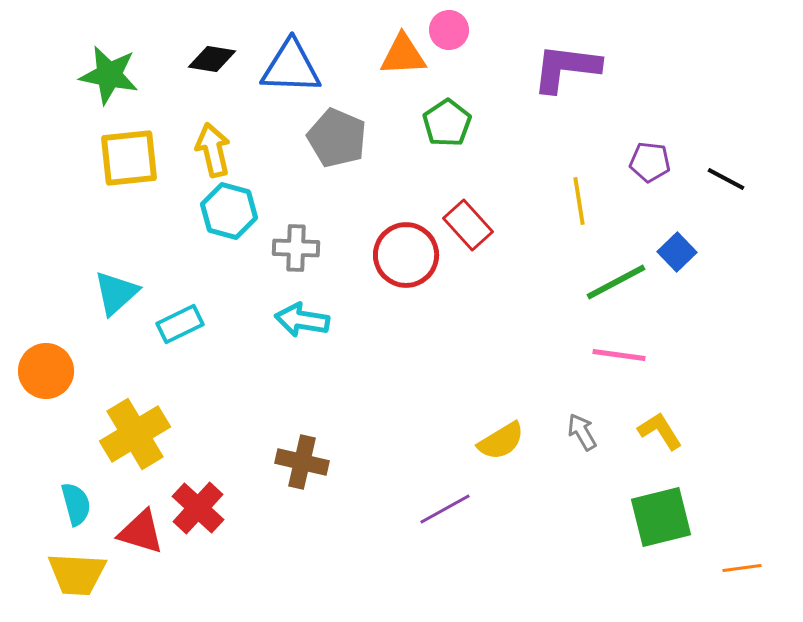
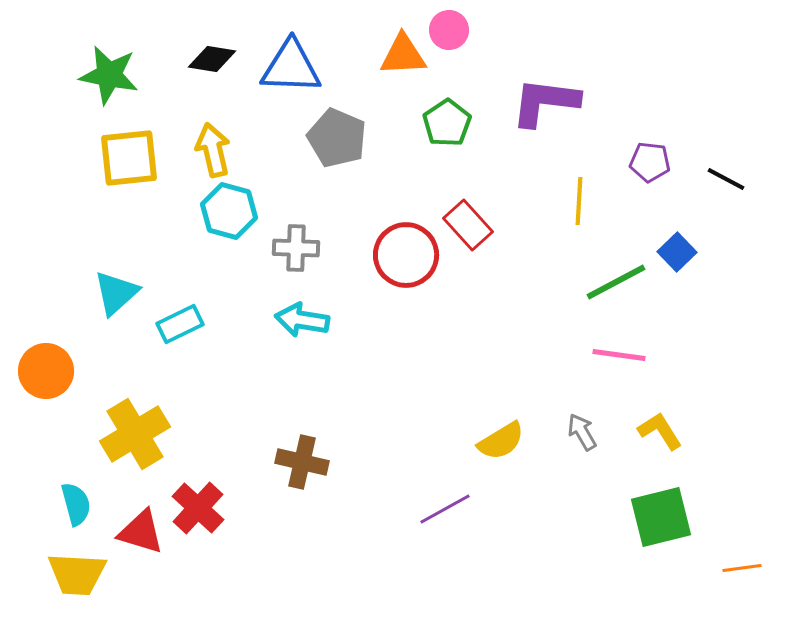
purple L-shape: moved 21 px left, 34 px down
yellow line: rotated 12 degrees clockwise
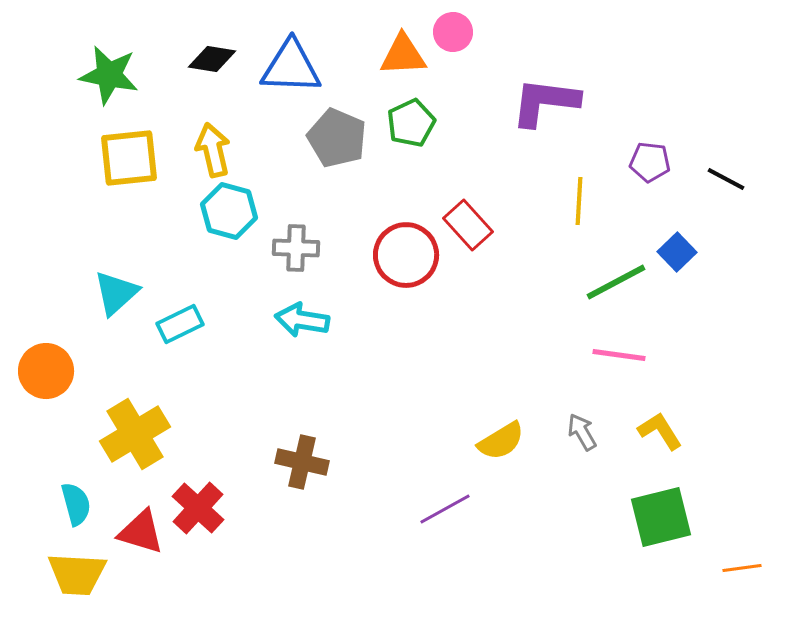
pink circle: moved 4 px right, 2 px down
green pentagon: moved 36 px left; rotated 9 degrees clockwise
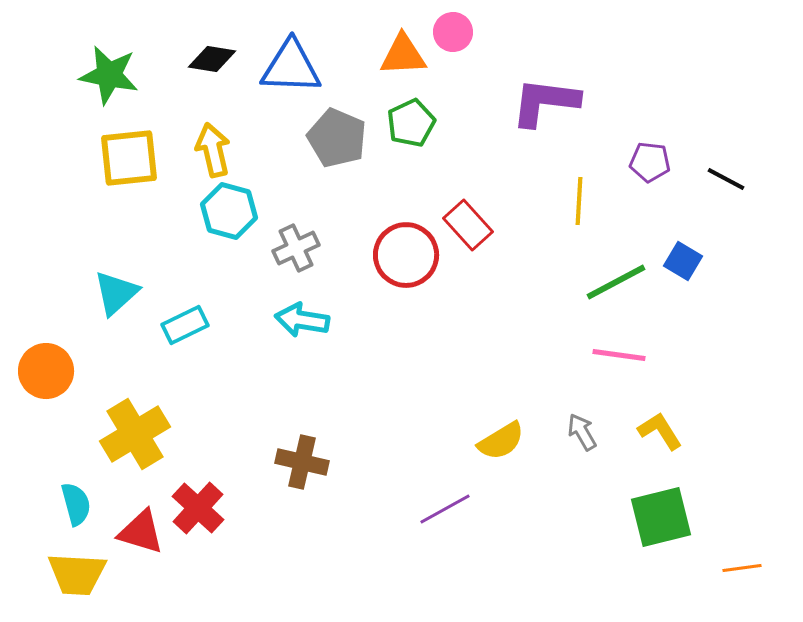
gray cross: rotated 27 degrees counterclockwise
blue square: moved 6 px right, 9 px down; rotated 15 degrees counterclockwise
cyan rectangle: moved 5 px right, 1 px down
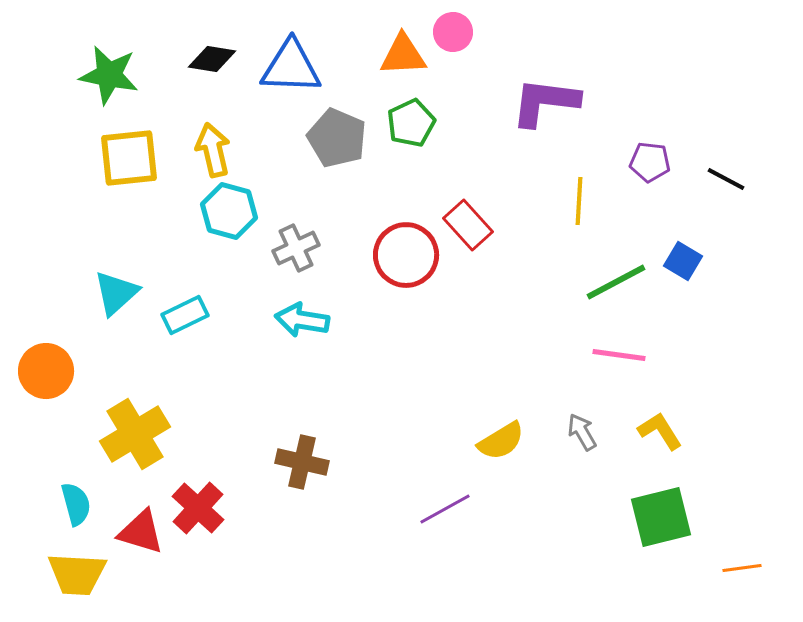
cyan rectangle: moved 10 px up
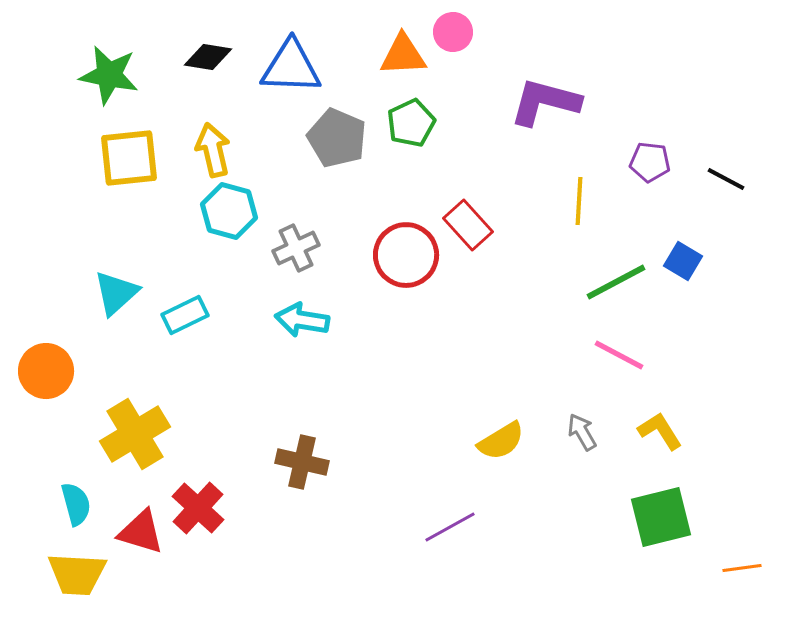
black diamond: moved 4 px left, 2 px up
purple L-shape: rotated 8 degrees clockwise
pink line: rotated 20 degrees clockwise
purple line: moved 5 px right, 18 px down
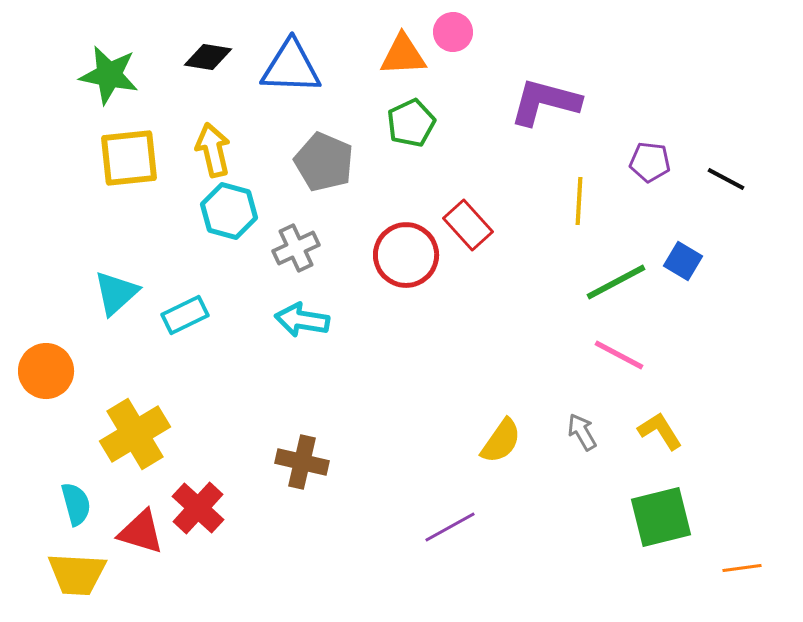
gray pentagon: moved 13 px left, 24 px down
yellow semicircle: rotated 24 degrees counterclockwise
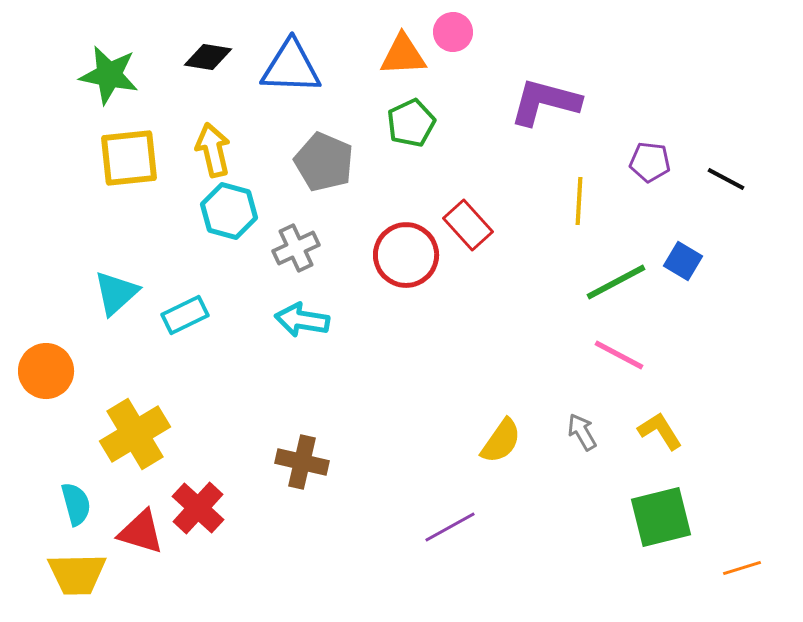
orange line: rotated 9 degrees counterclockwise
yellow trapezoid: rotated 4 degrees counterclockwise
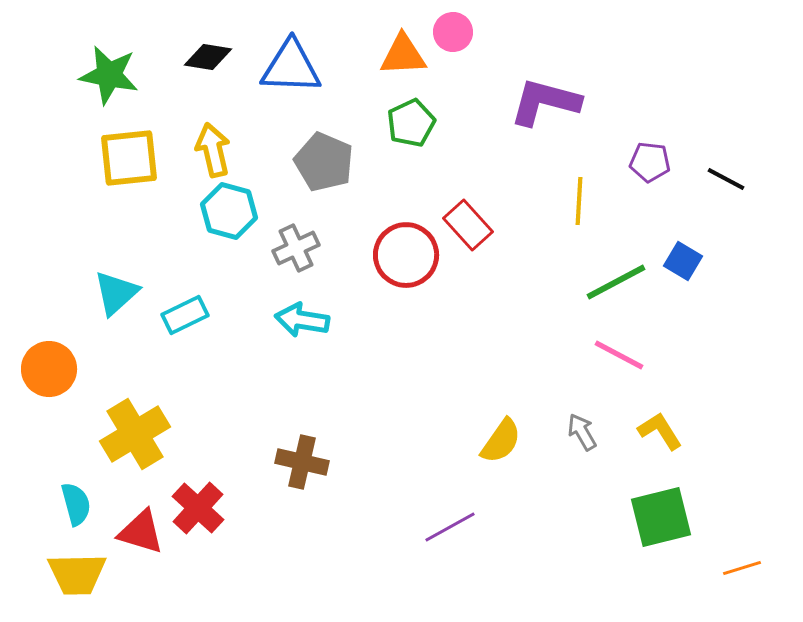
orange circle: moved 3 px right, 2 px up
